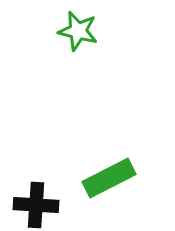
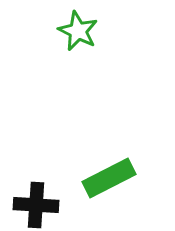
green star: rotated 12 degrees clockwise
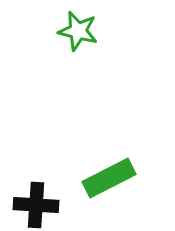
green star: rotated 12 degrees counterclockwise
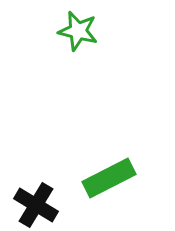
black cross: rotated 27 degrees clockwise
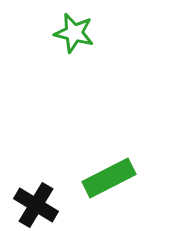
green star: moved 4 px left, 2 px down
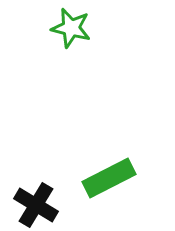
green star: moved 3 px left, 5 px up
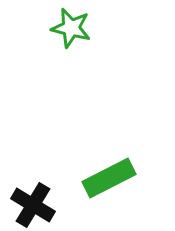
black cross: moved 3 px left
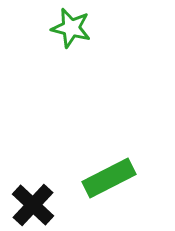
black cross: rotated 12 degrees clockwise
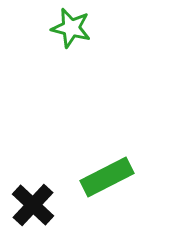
green rectangle: moved 2 px left, 1 px up
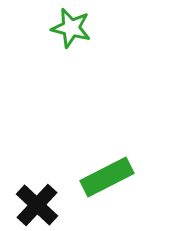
black cross: moved 4 px right
